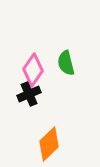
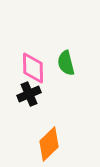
pink diamond: moved 2 px up; rotated 36 degrees counterclockwise
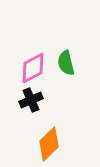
pink diamond: rotated 64 degrees clockwise
black cross: moved 2 px right, 6 px down
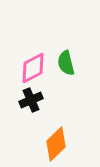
orange diamond: moved 7 px right
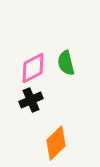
orange diamond: moved 1 px up
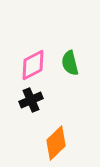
green semicircle: moved 4 px right
pink diamond: moved 3 px up
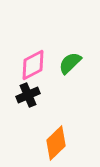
green semicircle: rotated 60 degrees clockwise
black cross: moved 3 px left, 5 px up
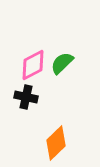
green semicircle: moved 8 px left
black cross: moved 2 px left, 2 px down; rotated 35 degrees clockwise
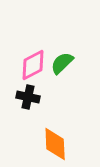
black cross: moved 2 px right
orange diamond: moved 1 px left, 1 px down; rotated 48 degrees counterclockwise
